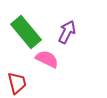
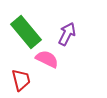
purple arrow: moved 2 px down
red trapezoid: moved 4 px right, 3 px up
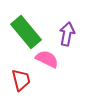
purple arrow: rotated 15 degrees counterclockwise
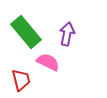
pink semicircle: moved 1 px right, 3 px down
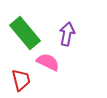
green rectangle: moved 1 px left, 1 px down
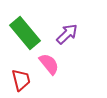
purple arrow: rotated 35 degrees clockwise
pink semicircle: moved 1 px right, 2 px down; rotated 25 degrees clockwise
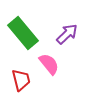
green rectangle: moved 2 px left
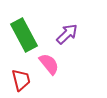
green rectangle: moved 1 px right, 2 px down; rotated 12 degrees clockwise
